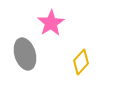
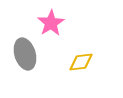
yellow diamond: rotated 40 degrees clockwise
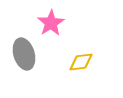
gray ellipse: moved 1 px left
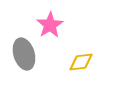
pink star: moved 1 px left, 2 px down
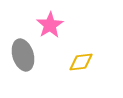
gray ellipse: moved 1 px left, 1 px down
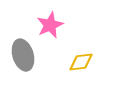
pink star: rotated 8 degrees clockwise
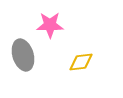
pink star: rotated 24 degrees clockwise
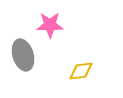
yellow diamond: moved 9 px down
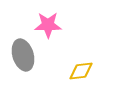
pink star: moved 2 px left
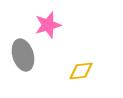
pink star: rotated 16 degrees counterclockwise
